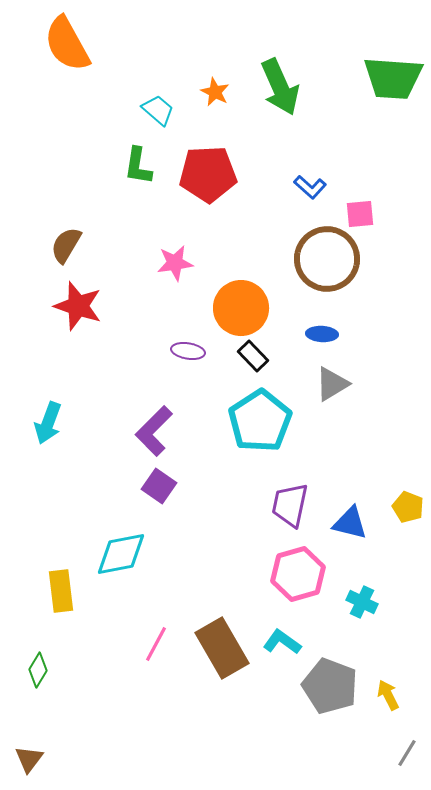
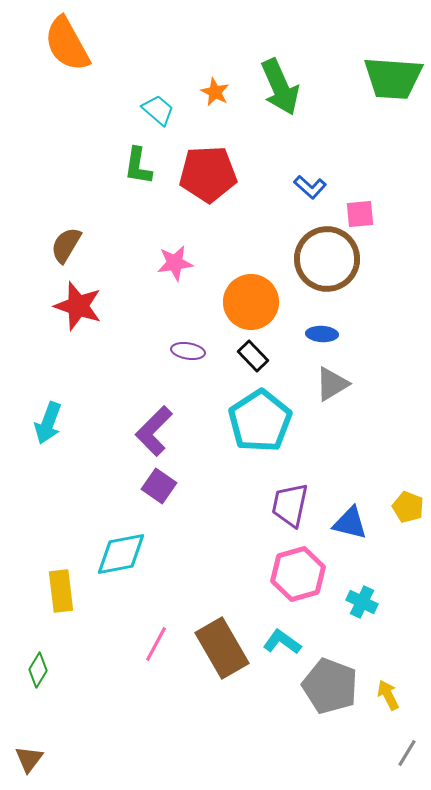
orange circle: moved 10 px right, 6 px up
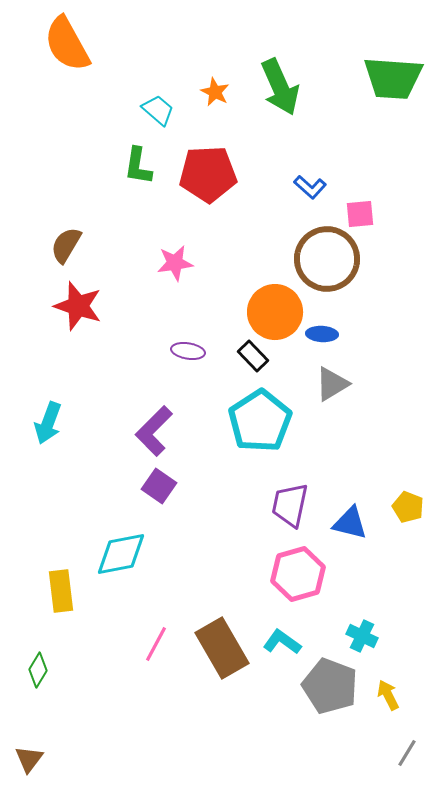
orange circle: moved 24 px right, 10 px down
cyan cross: moved 34 px down
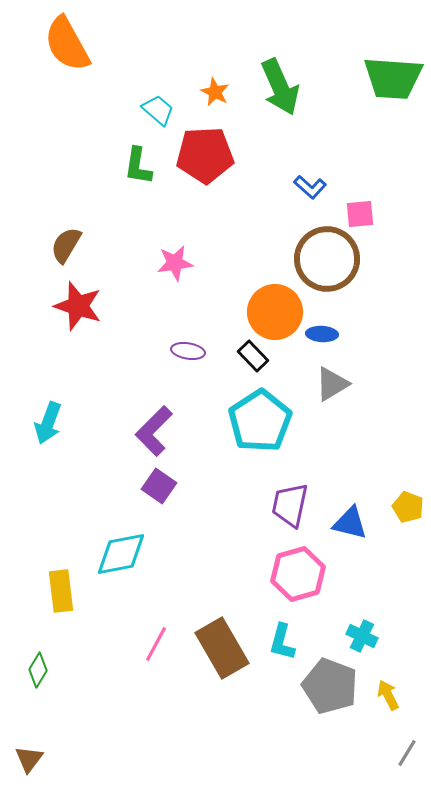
red pentagon: moved 3 px left, 19 px up
cyan L-shape: rotated 111 degrees counterclockwise
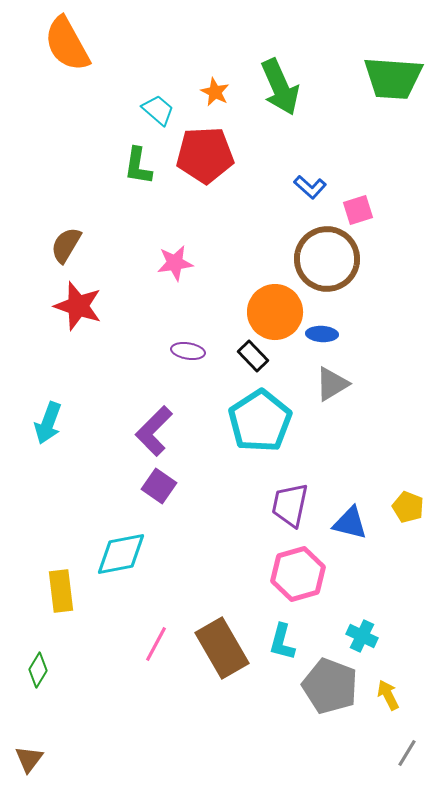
pink square: moved 2 px left, 4 px up; rotated 12 degrees counterclockwise
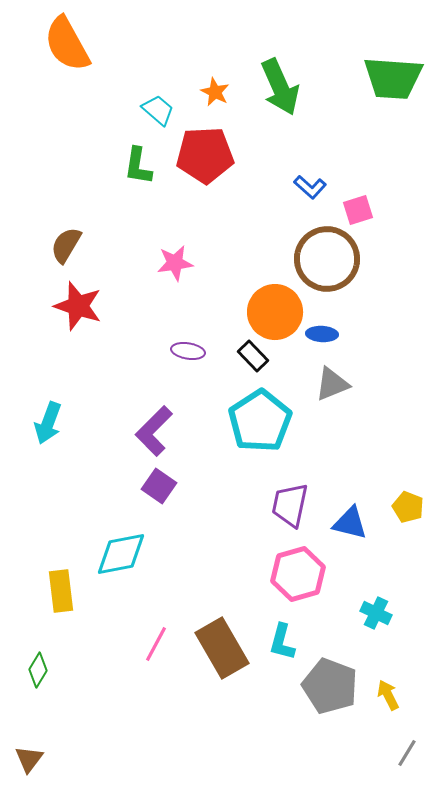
gray triangle: rotated 9 degrees clockwise
cyan cross: moved 14 px right, 23 px up
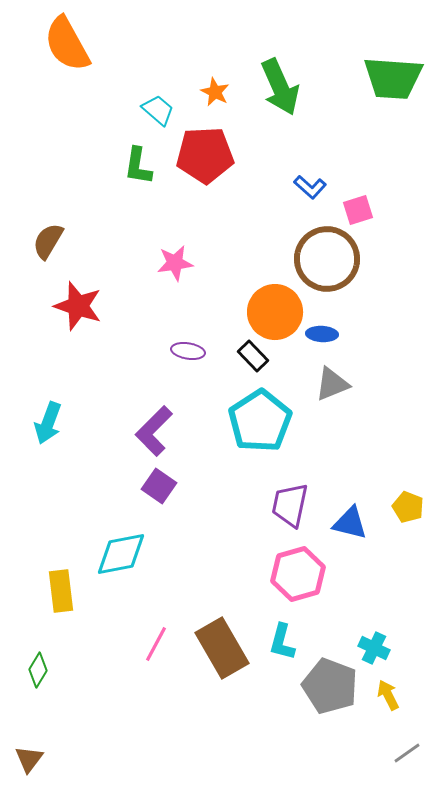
brown semicircle: moved 18 px left, 4 px up
cyan cross: moved 2 px left, 35 px down
gray line: rotated 24 degrees clockwise
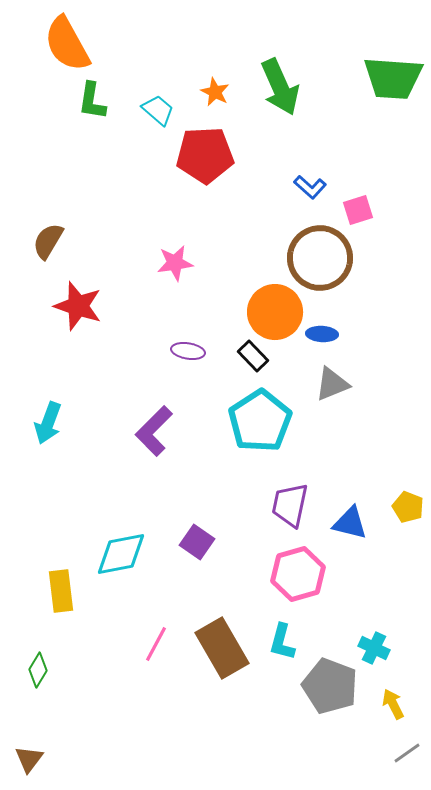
green L-shape: moved 46 px left, 65 px up
brown circle: moved 7 px left, 1 px up
purple square: moved 38 px right, 56 px down
yellow arrow: moved 5 px right, 9 px down
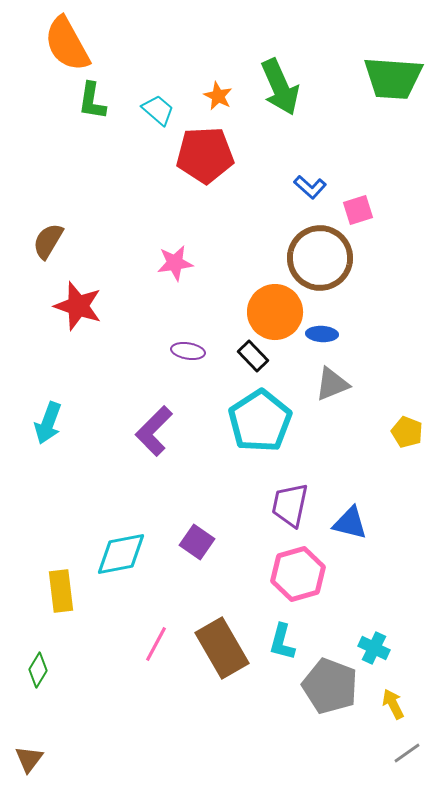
orange star: moved 3 px right, 4 px down
yellow pentagon: moved 1 px left, 75 px up
